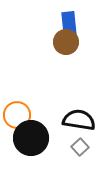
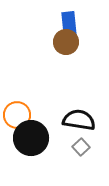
gray square: moved 1 px right
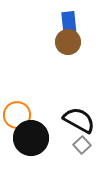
brown circle: moved 2 px right
black semicircle: rotated 20 degrees clockwise
gray square: moved 1 px right, 2 px up
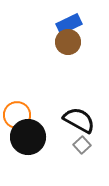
blue rectangle: rotated 70 degrees clockwise
black circle: moved 3 px left, 1 px up
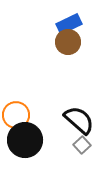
orange circle: moved 1 px left
black semicircle: rotated 12 degrees clockwise
black circle: moved 3 px left, 3 px down
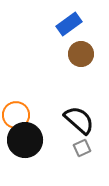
blue rectangle: rotated 10 degrees counterclockwise
brown circle: moved 13 px right, 12 px down
gray square: moved 3 px down; rotated 18 degrees clockwise
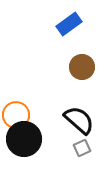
brown circle: moved 1 px right, 13 px down
black circle: moved 1 px left, 1 px up
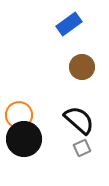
orange circle: moved 3 px right
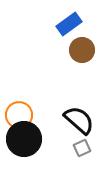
brown circle: moved 17 px up
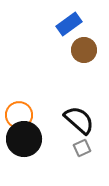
brown circle: moved 2 px right
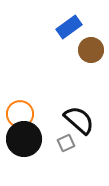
blue rectangle: moved 3 px down
brown circle: moved 7 px right
orange circle: moved 1 px right, 1 px up
gray square: moved 16 px left, 5 px up
